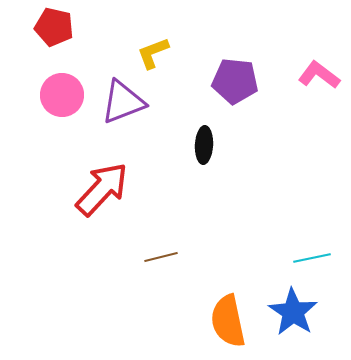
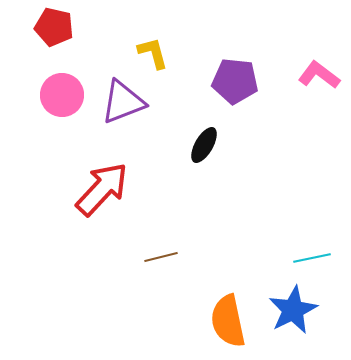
yellow L-shape: rotated 96 degrees clockwise
black ellipse: rotated 27 degrees clockwise
blue star: moved 2 px up; rotated 12 degrees clockwise
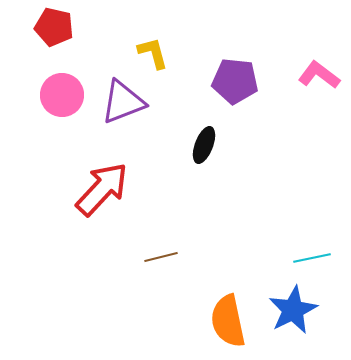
black ellipse: rotated 9 degrees counterclockwise
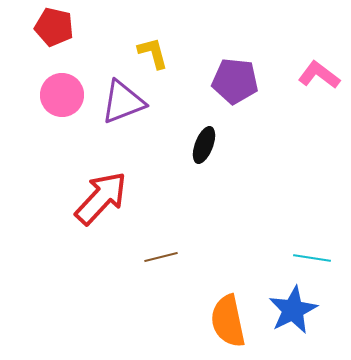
red arrow: moved 1 px left, 9 px down
cyan line: rotated 21 degrees clockwise
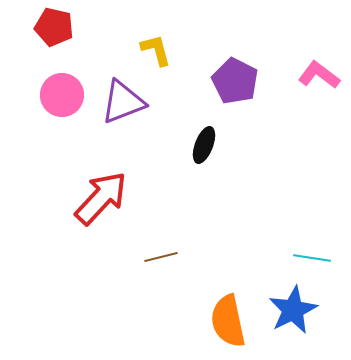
yellow L-shape: moved 3 px right, 3 px up
purple pentagon: rotated 21 degrees clockwise
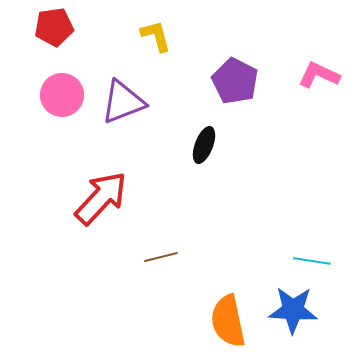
red pentagon: rotated 21 degrees counterclockwise
yellow L-shape: moved 14 px up
pink L-shape: rotated 12 degrees counterclockwise
cyan line: moved 3 px down
blue star: rotated 30 degrees clockwise
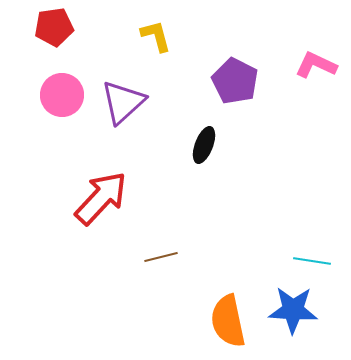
pink L-shape: moved 3 px left, 10 px up
purple triangle: rotated 21 degrees counterclockwise
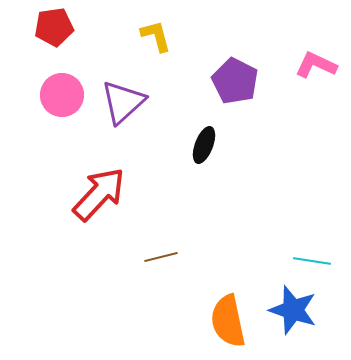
red arrow: moved 2 px left, 4 px up
blue star: rotated 15 degrees clockwise
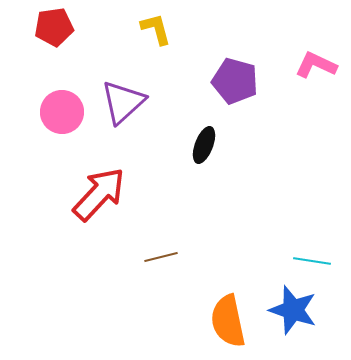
yellow L-shape: moved 7 px up
purple pentagon: rotated 12 degrees counterclockwise
pink circle: moved 17 px down
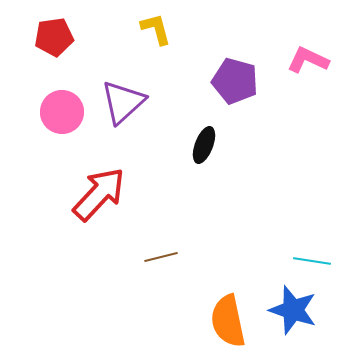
red pentagon: moved 10 px down
pink L-shape: moved 8 px left, 5 px up
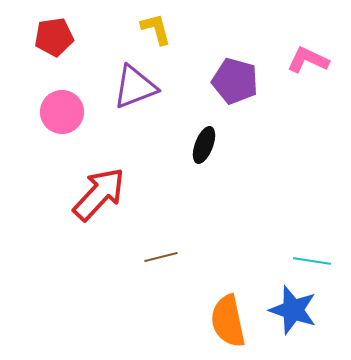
purple triangle: moved 12 px right, 15 px up; rotated 21 degrees clockwise
